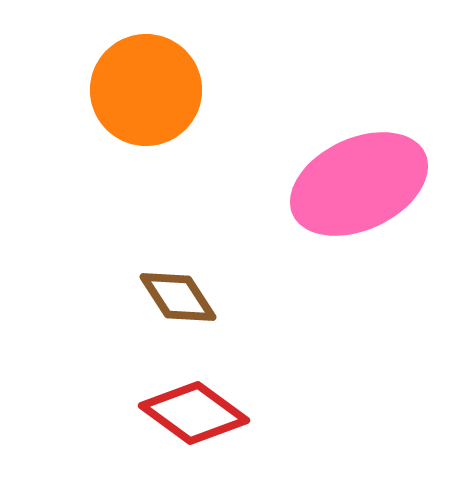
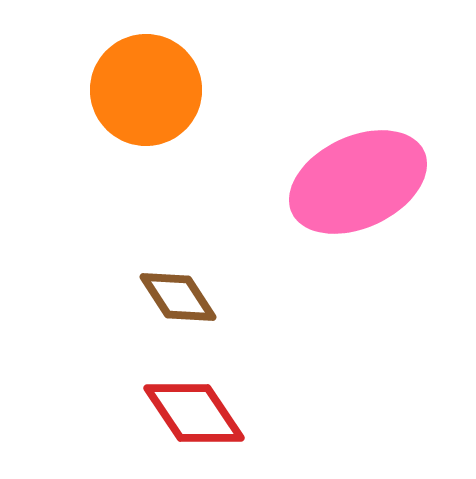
pink ellipse: moved 1 px left, 2 px up
red diamond: rotated 20 degrees clockwise
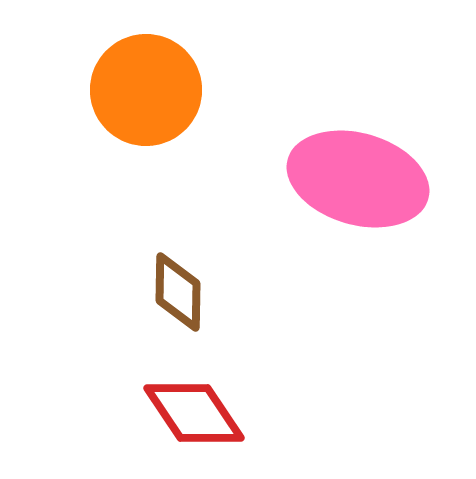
pink ellipse: moved 3 px up; rotated 41 degrees clockwise
brown diamond: moved 5 px up; rotated 34 degrees clockwise
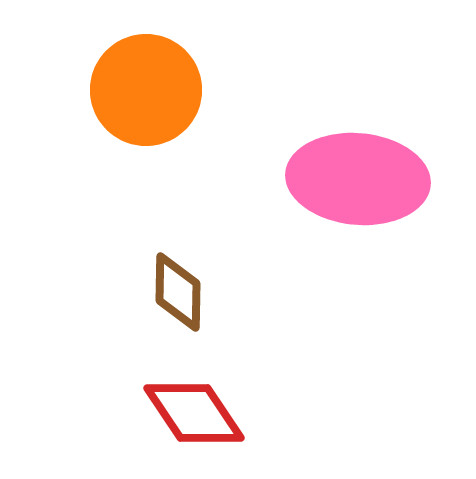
pink ellipse: rotated 11 degrees counterclockwise
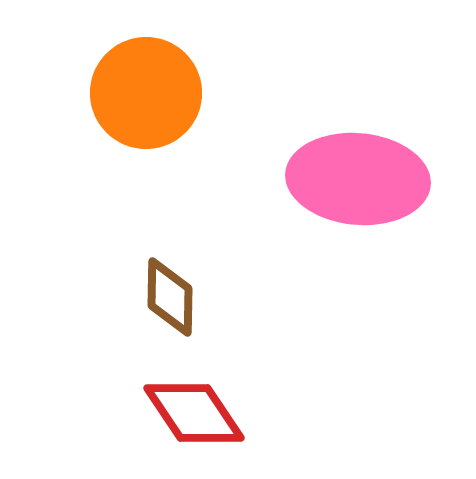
orange circle: moved 3 px down
brown diamond: moved 8 px left, 5 px down
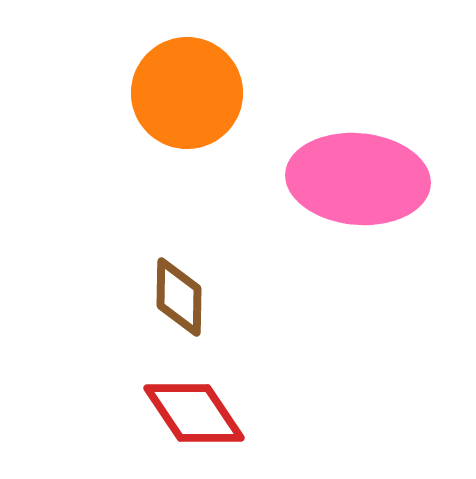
orange circle: moved 41 px right
brown diamond: moved 9 px right
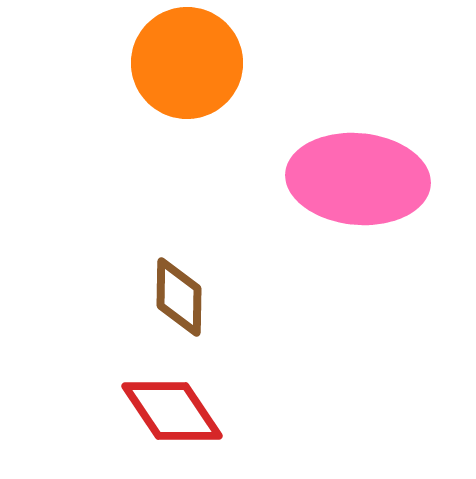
orange circle: moved 30 px up
red diamond: moved 22 px left, 2 px up
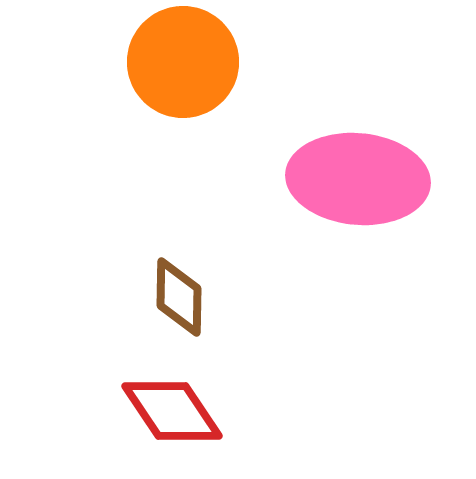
orange circle: moved 4 px left, 1 px up
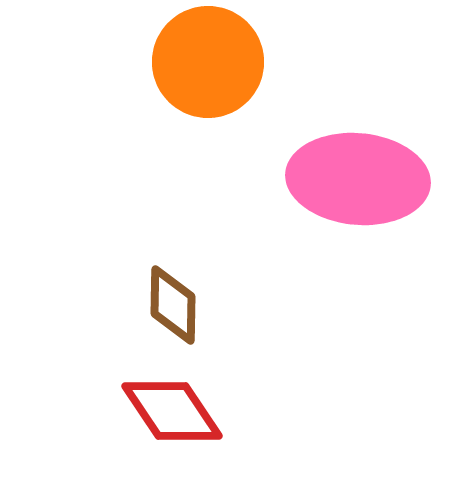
orange circle: moved 25 px right
brown diamond: moved 6 px left, 8 px down
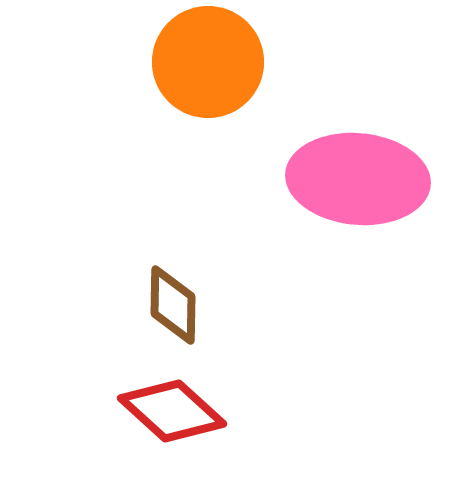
red diamond: rotated 14 degrees counterclockwise
